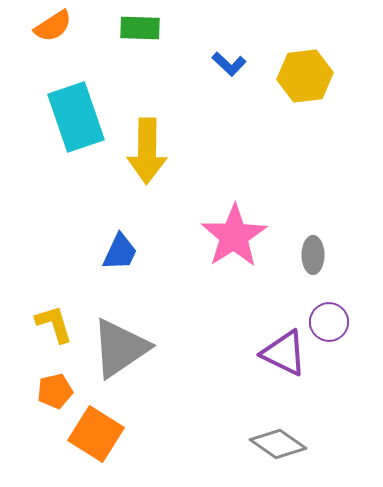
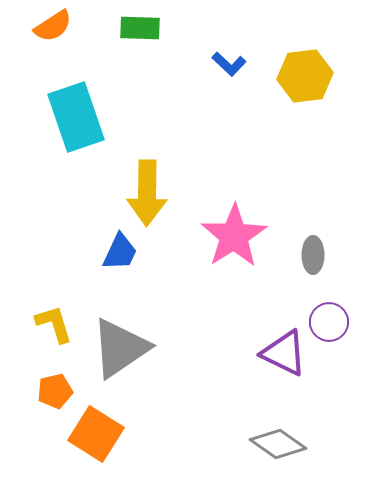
yellow arrow: moved 42 px down
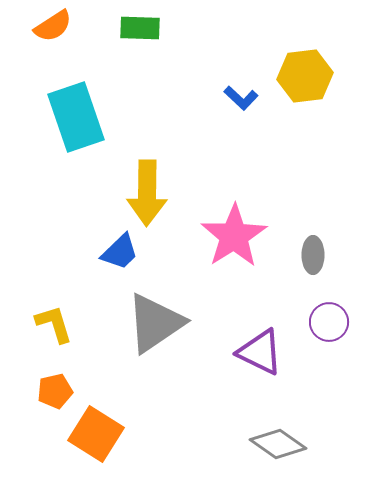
blue L-shape: moved 12 px right, 34 px down
blue trapezoid: rotated 21 degrees clockwise
gray triangle: moved 35 px right, 25 px up
purple triangle: moved 24 px left, 1 px up
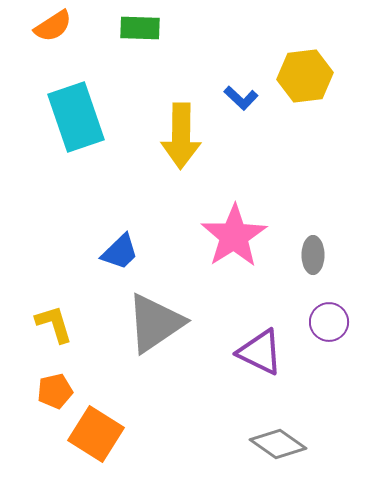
yellow arrow: moved 34 px right, 57 px up
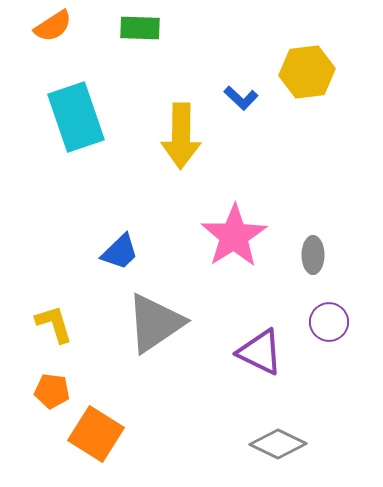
yellow hexagon: moved 2 px right, 4 px up
orange pentagon: moved 3 px left; rotated 20 degrees clockwise
gray diamond: rotated 10 degrees counterclockwise
